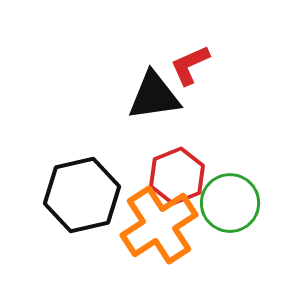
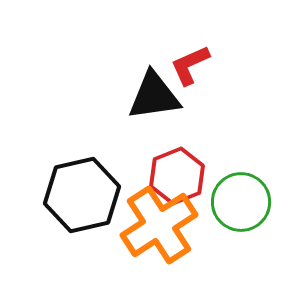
green circle: moved 11 px right, 1 px up
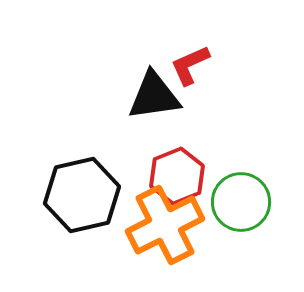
orange cross: moved 6 px right; rotated 6 degrees clockwise
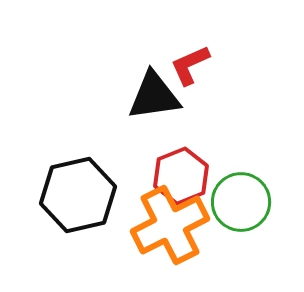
red hexagon: moved 4 px right
black hexagon: moved 4 px left
orange cross: moved 5 px right
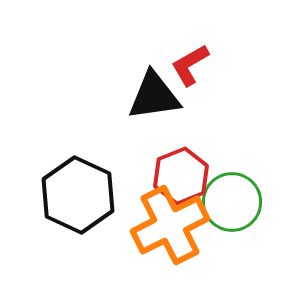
red L-shape: rotated 6 degrees counterclockwise
black hexagon: rotated 22 degrees counterclockwise
green circle: moved 9 px left
